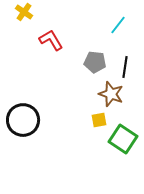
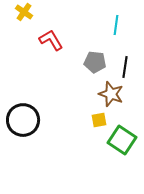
cyan line: moved 2 px left; rotated 30 degrees counterclockwise
green square: moved 1 px left, 1 px down
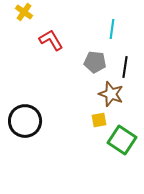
cyan line: moved 4 px left, 4 px down
black circle: moved 2 px right, 1 px down
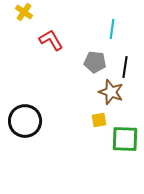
brown star: moved 2 px up
green square: moved 3 px right, 1 px up; rotated 32 degrees counterclockwise
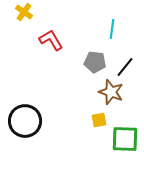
black line: rotated 30 degrees clockwise
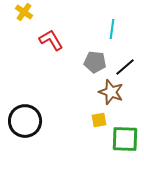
black line: rotated 10 degrees clockwise
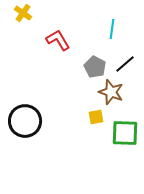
yellow cross: moved 1 px left, 1 px down
red L-shape: moved 7 px right
gray pentagon: moved 5 px down; rotated 20 degrees clockwise
black line: moved 3 px up
yellow square: moved 3 px left, 3 px up
green square: moved 6 px up
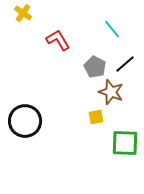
cyan line: rotated 48 degrees counterclockwise
green square: moved 10 px down
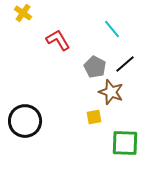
yellow square: moved 2 px left
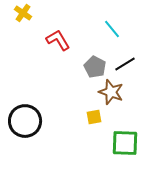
black line: rotated 10 degrees clockwise
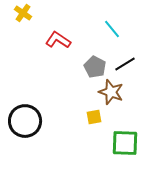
red L-shape: rotated 25 degrees counterclockwise
